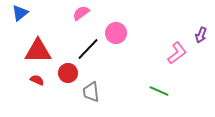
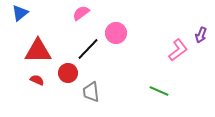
pink L-shape: moved 1 px right, 3 px up
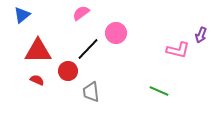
blue triangle: moved 2 px right, 2 px down
pink L-shape: rotated 50 degrees clockwise
red circle: moved 2 px up
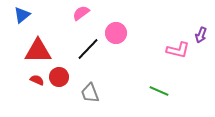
red circle: moved 9 px left, 6 px down
gray trapezoid: moved 1 px left, 1 px down; rotated 15 degrees counterclockwise
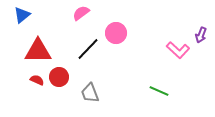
pink L-shape: rotated 30 degrees clockwise
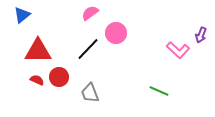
pink semicircle: moved 9 px right
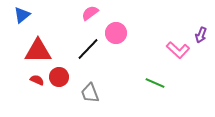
green line: moved 4 px left, 8 px up
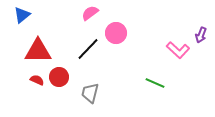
gray trapezoid: rotated 35 degrees clockwise
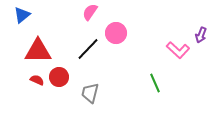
pink semicircle: moved 1 px up; rotated 18 degrees counterclockwise
green line: rotated 42 degrees clockwise
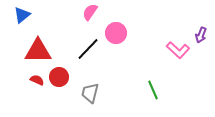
green line: moved 2 px left, 7 px down
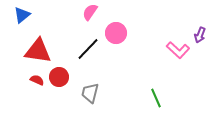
purple arrow: moved 1 px left
red triangle: rotated 8 degrees clockwise
green line: moved 3 px right, 8 px down
